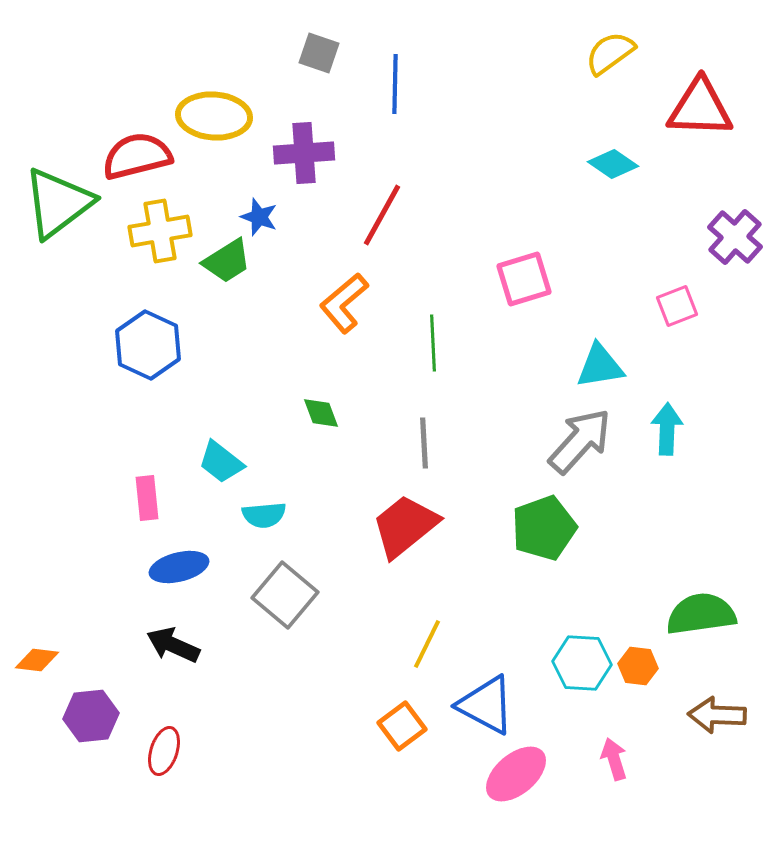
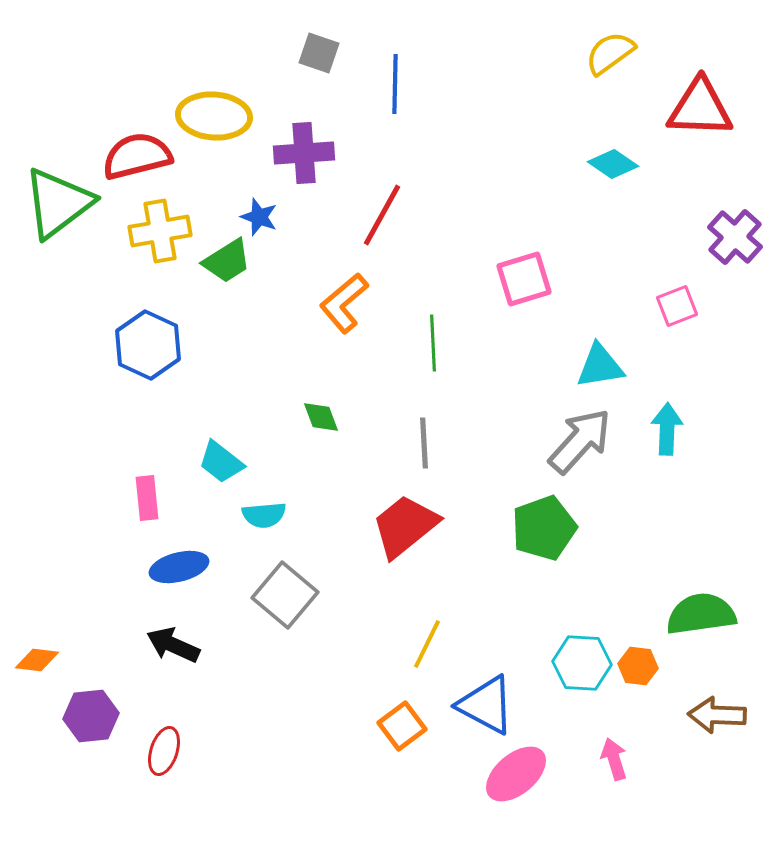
green diamond at (321, 413): moved 4 px down
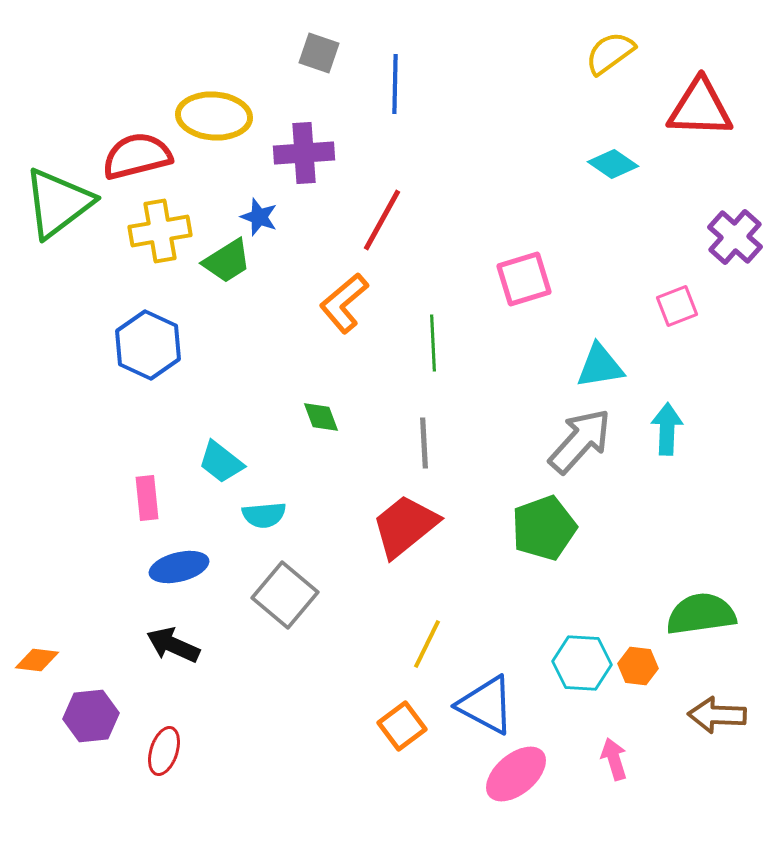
red line at (382, 215): moved 5 px down
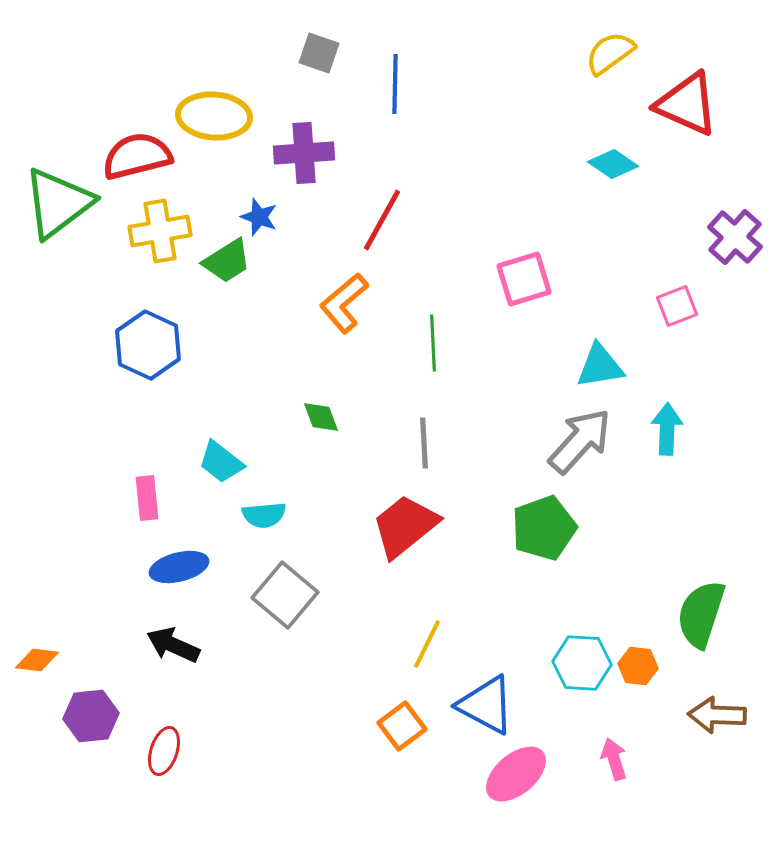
red triangle at (700, 108): moved 13 px left, 4 px up; rotated 22 degrees clockwise
green semicircle at (701, 614): rotated 64 degrees counterclockwise
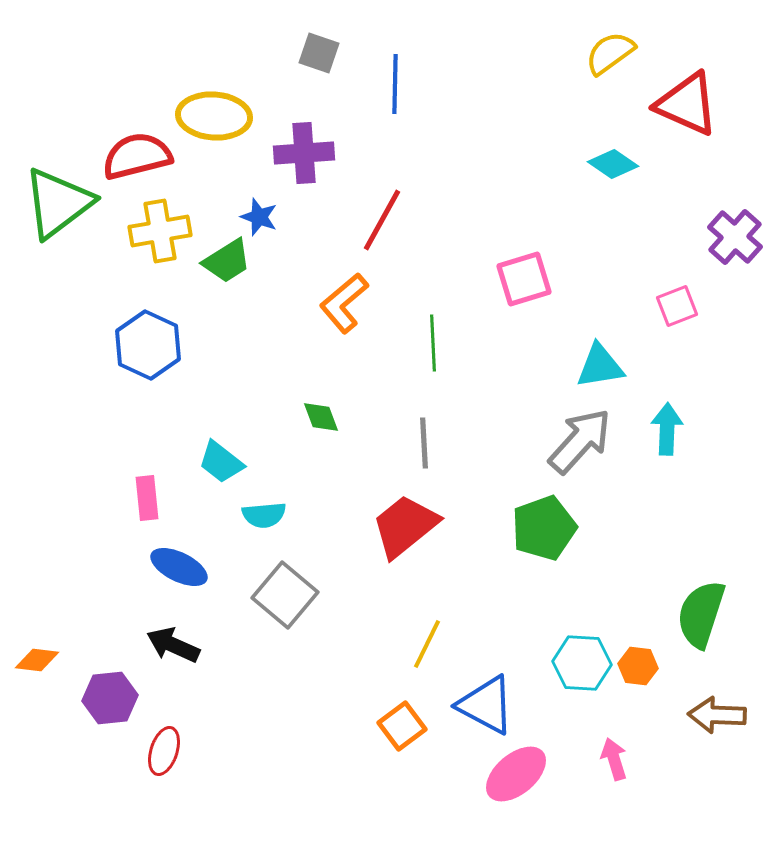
blue ellipse at (179, 567): rotated 40 degrees clockwise
purple hexagon at (91, 716): moved 19 px right, 18 px up
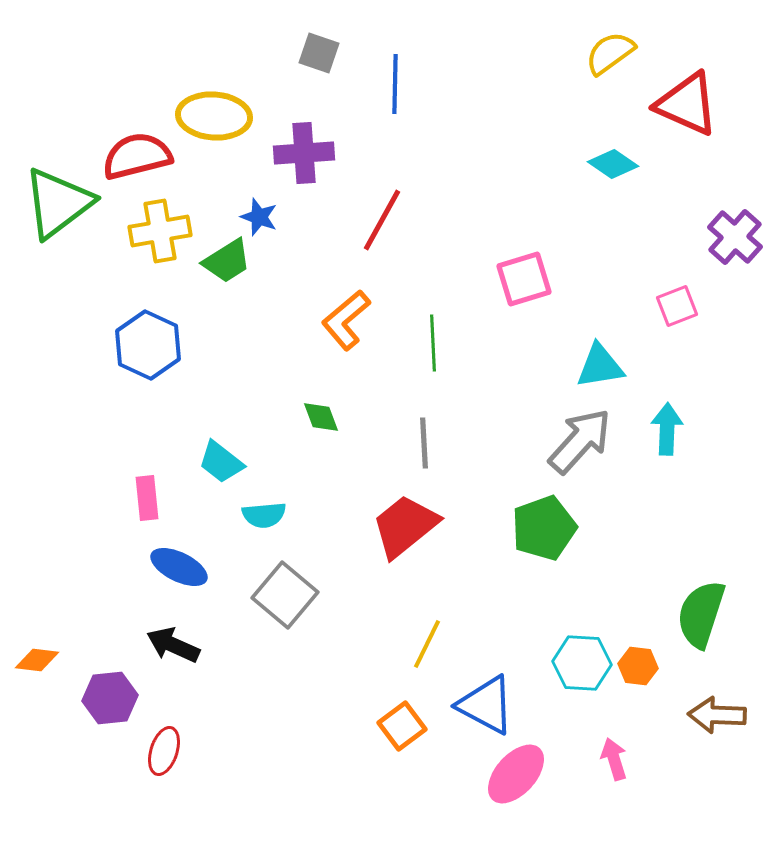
orange L-shape at (344, 303): moved 2 px right, 17 px down
pink ellipse at (516, 774): rotated 8 degrees counterclockwise
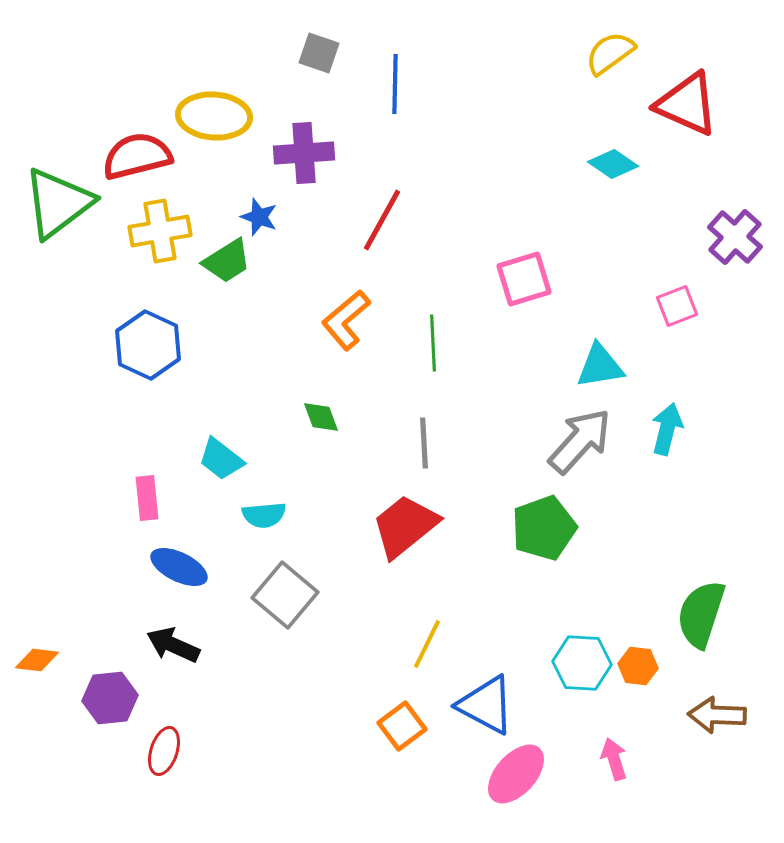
cyan arrow at (667, 429): rotated 12 degrees clockwise
cyan trapezoid at (221, 462): moved 3 px up
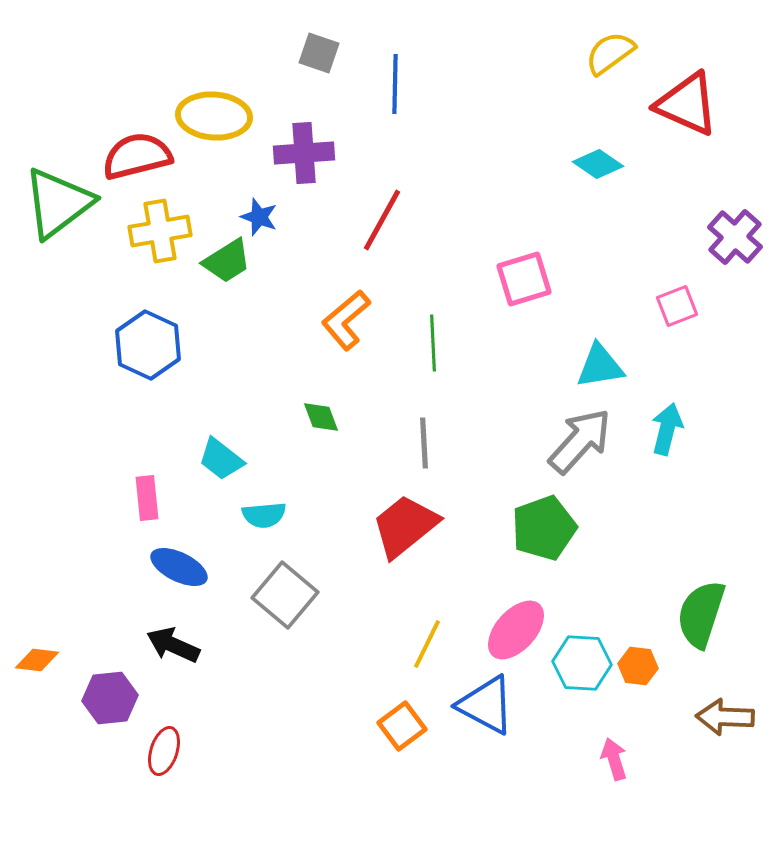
cyan diamond at (613, 164): moved 15 px left
brown arrow at (717, 715): moved 8 px right, 2 px down
pink ellipse at (516, 774): moved 144 px up
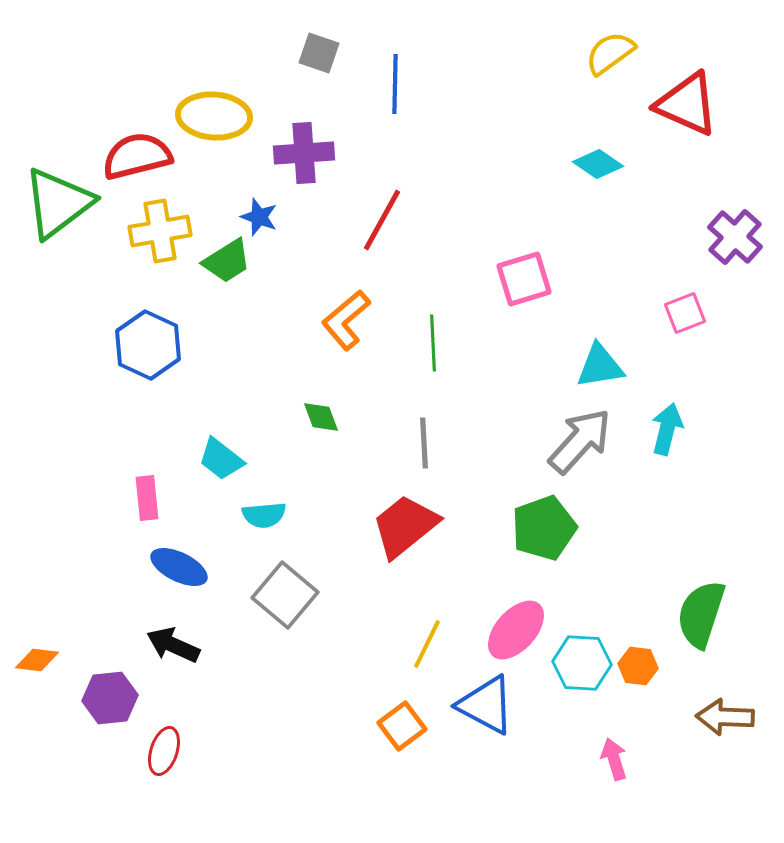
pink square at (677, 306): moved 8 px right, 7 px down
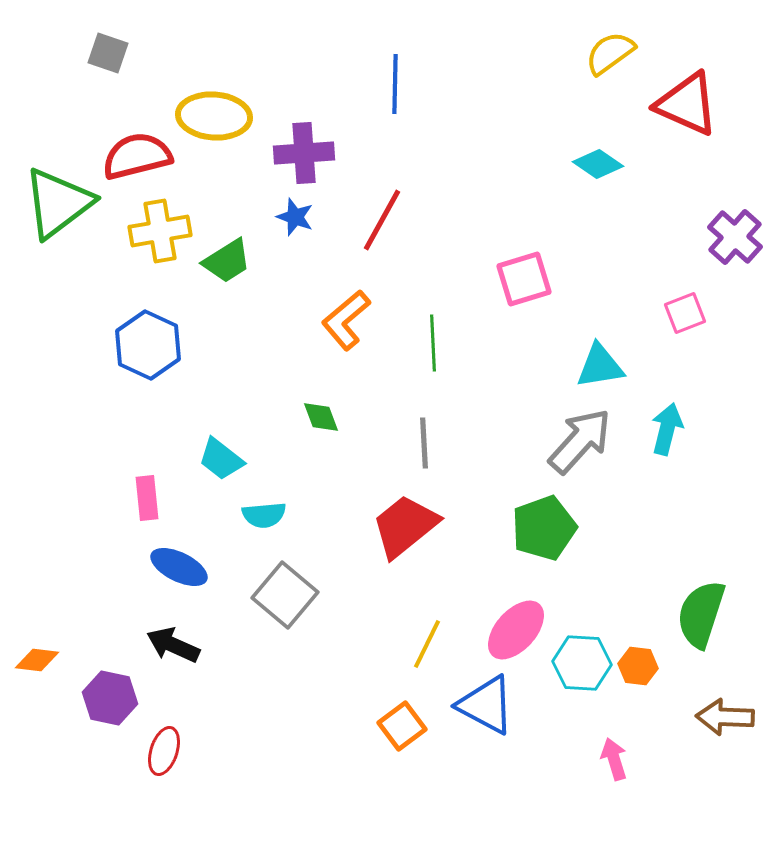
gray square at (319, 53): moved 211 px left
blue star at (259, 217): moved 36 px right
purple hexagon at (110, 698): rotated 18 degrees clockwise
